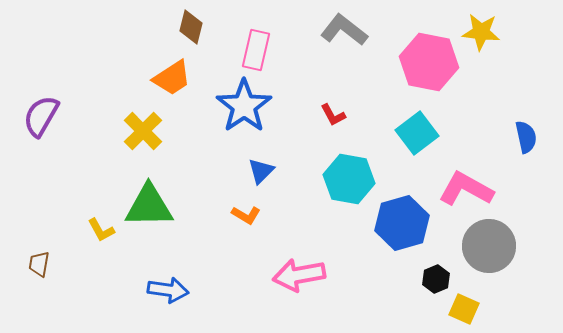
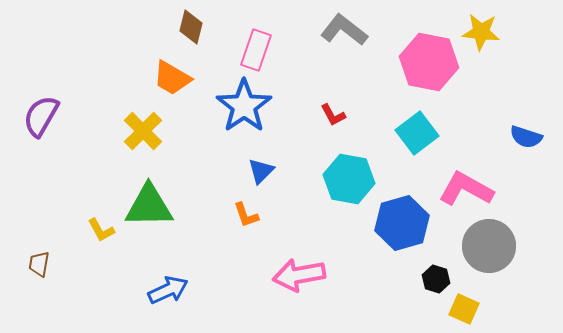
pink rectangle: rotated 6 degrees clockwise
orange trapezoid: rotated 63 degrees clockwise
blue semicircle: rotated 120 degrees clockwise
orange L-shape: rotated 40 degrees clockwise
black hexagon: rotated 20 degrees counterclockwise
blue arrow: rotated 33 degrees counterclockwise
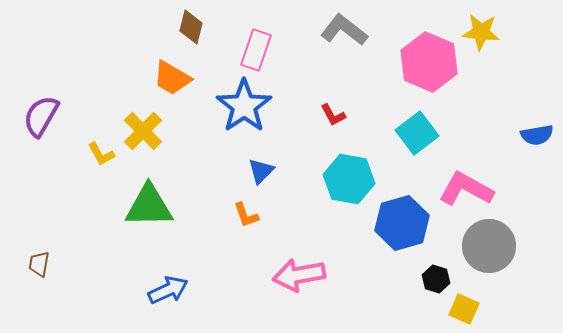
pink hexagon: rotated 12 degrees clockwise
blue semicircle: moved 11 px right, 2 px up; rotated 28 degrees counterclockwise
yellow L-shape: moved 76 px up
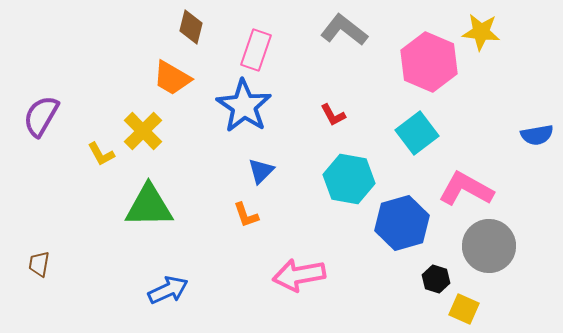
blue star: rotated 4 degrees counterclockwise
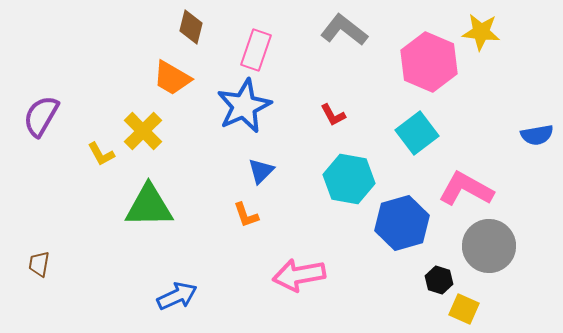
blue star: rotated 14 degrees clockwise
black hexagon: moved 3 px right, 1 px down
blue arrow: moved 9 px right, 6 px down
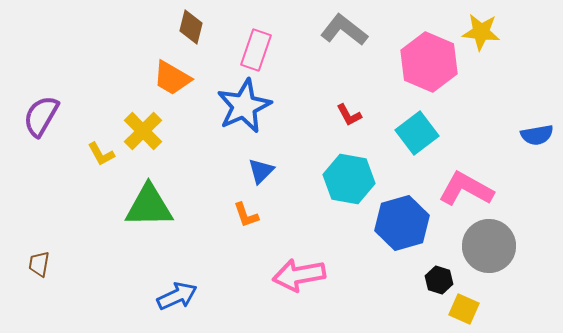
red L-shape: moved 16 px right
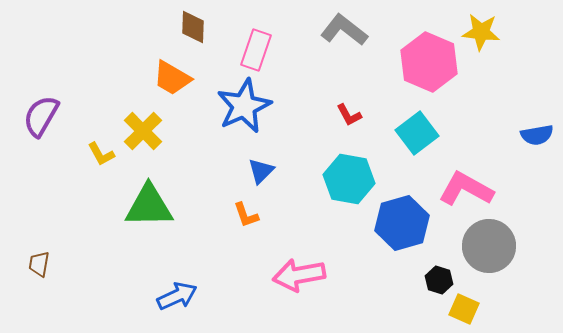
brown diamond: moved 2 px right; rotated 12 degrees counterclockwise
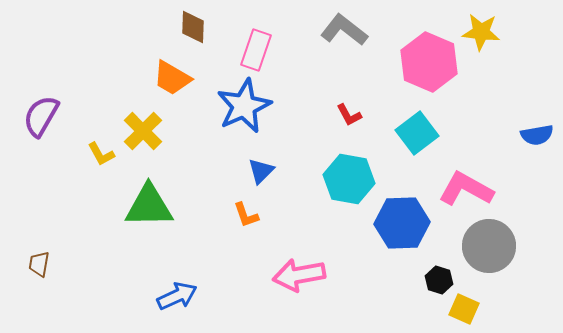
blue hexagon: rotated 14 degrees clockwise
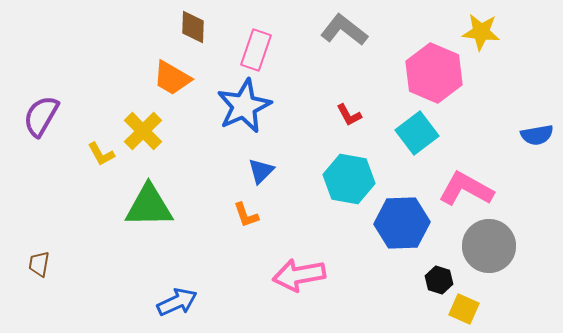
pink hexagon: moved 5 px right, 11 px down
blue arrow: moved 6 px down
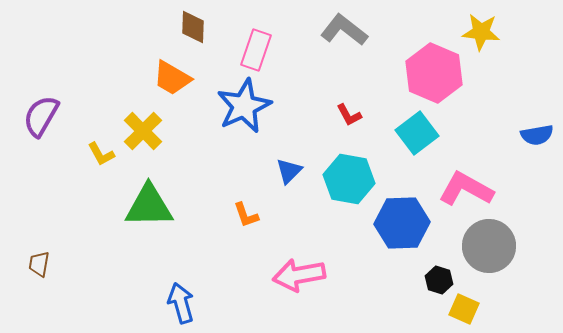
blue triangle: moved 28 px right
blue arrow: moved 4 px right, 1 px down; rotated 81 degrees counterclockwise
